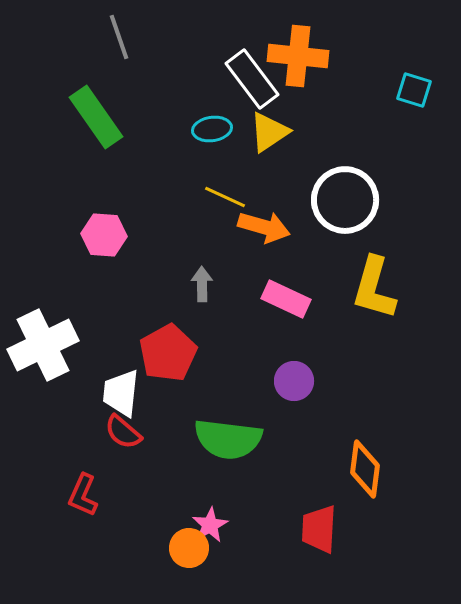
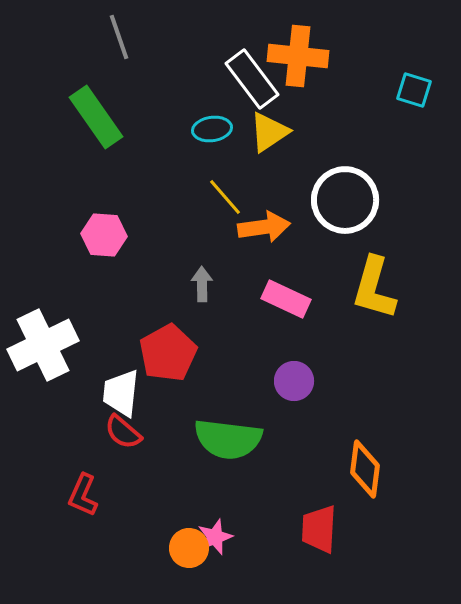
yellow line: rotated 24 degrees clockwise
orange arrow: rotated 24 degrees counterclockwise
pink star: moved 5 px right, 12 px down; rotated 9 degrees clockwise
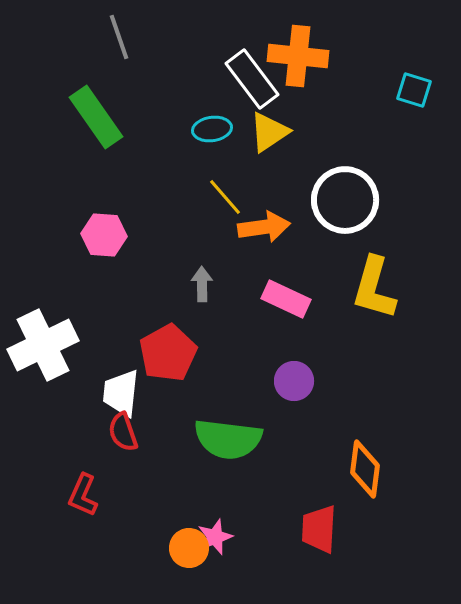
red semicircle: rotated 30 degrees clockwise
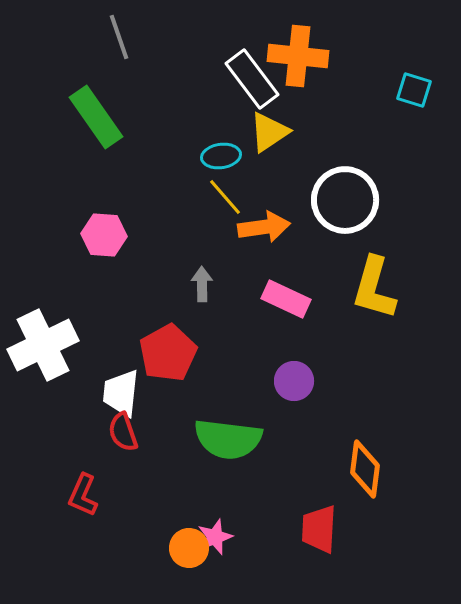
cyan ellipse: moved 9 px right, 27 px down
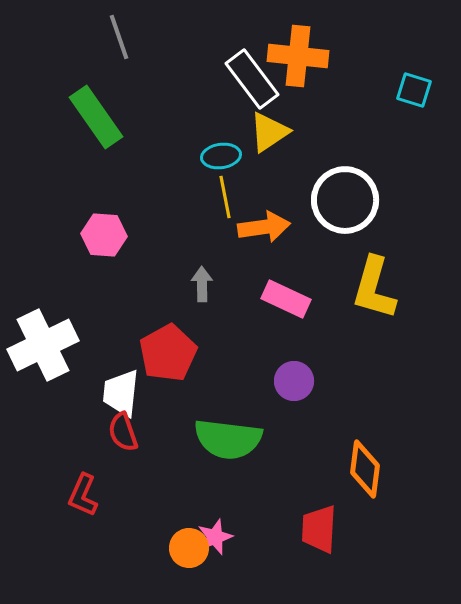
yellow line: rotated 30 degrees clockwise
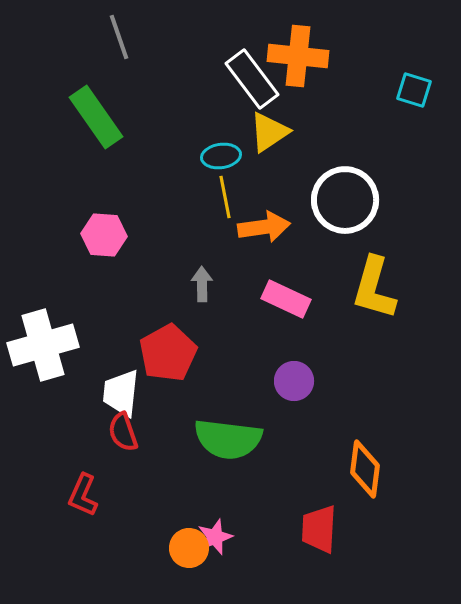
white cross: rotated 10 degrees clockwise
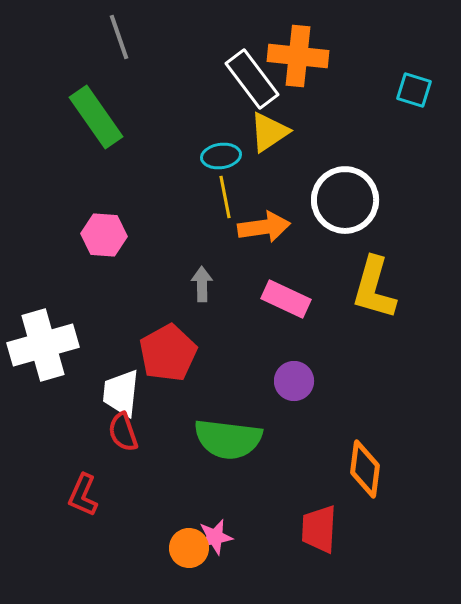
pink star: rotated 9 degrees clockwise
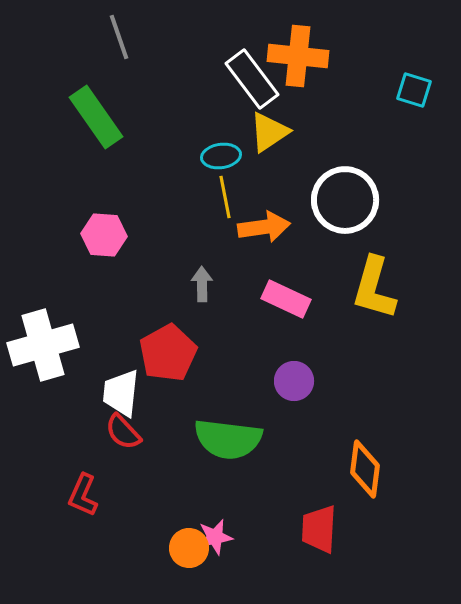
red semicircle: rotated 24 degrees counterclockwise
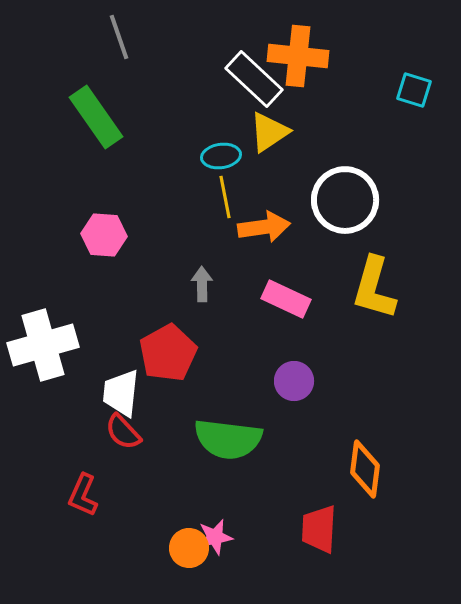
white rectangle: moved 2 px right; rotated 10 degrees counterclockwise
